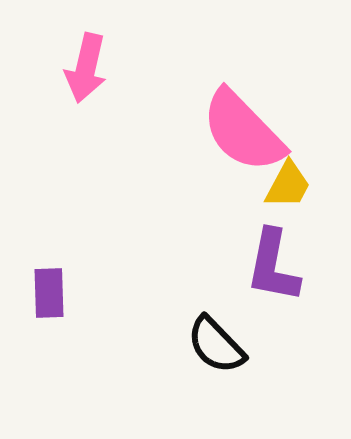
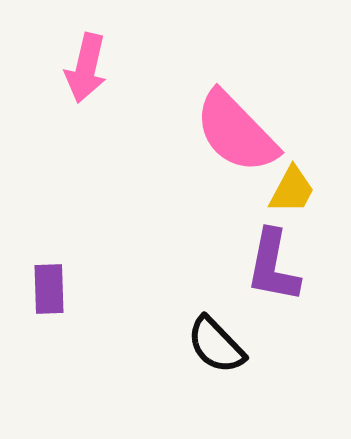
pink semicircle: moved 7 px left, 1 px down
yellow trapezoid: moved 4 px right, 5 px down
purple rectangle: moved 4 px up
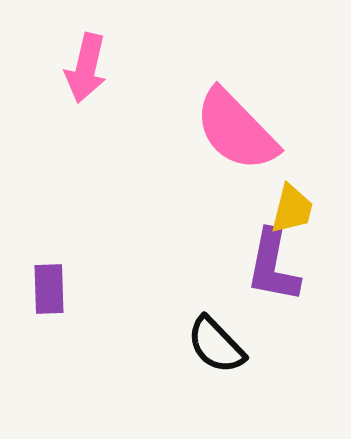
pink semicircle: moved 2 px up
yellow trapezoid: moved 19 px down; rotated 14 degrees counterclockwise
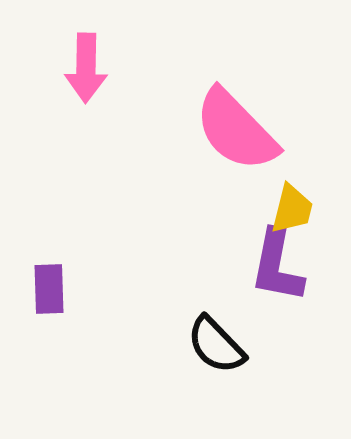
pink arrow: rotated 12 degrees counterclockwise
purple L-shape: moved 4 px right
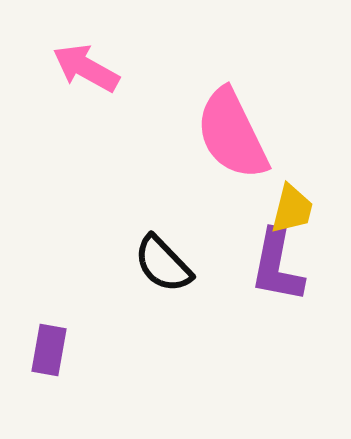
pink arrow: rotated 118 degrees clockwise
pink semicircle: moved 4 px left, 4 px down; rotated 18 degrees clockwise
purple rectangle: moved 61 px down; rotated 12 degrees clockwise
black semicircle: moved 53 px left, 81 px up
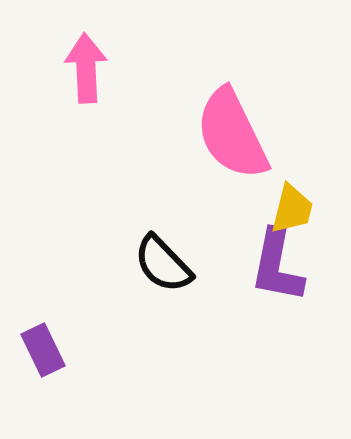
pink arrow: rotated 58 degrees clockwise
purple rectangle: moved 6 px left; rotated 36 degrees counterclockwise
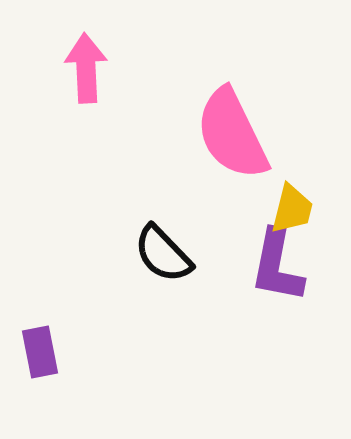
black semicircle: moved 10 px up
purple rectangle: moved 3 px left, 2 px down; rotated 15 degrees clockwise
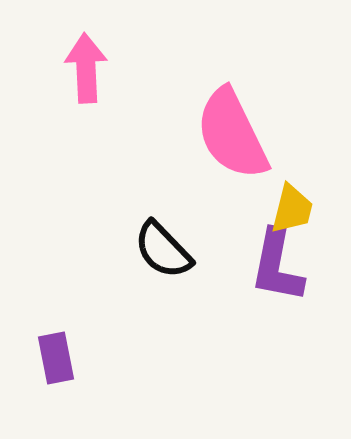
black semicircle: moved 4 px up
purple rectangle: moved 16 px right, 6 px down
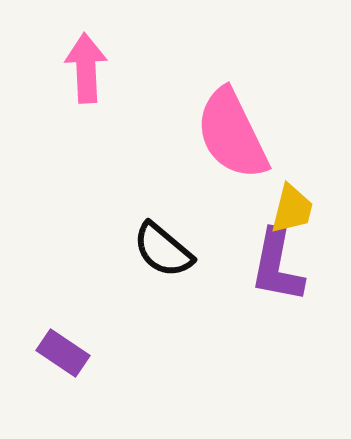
black semicircle: rotated 6 degrees counterclockwise
purple rectangle: moved 7 px right, 5 px up; rotated 45 degrees counterclockwise
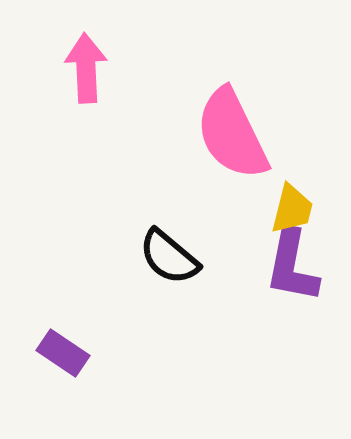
black semicircle: moved 6 px right, 7 px down
purple L-shape: moved 15 px right
